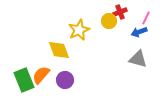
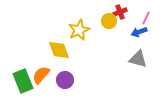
green rectangle: moved 1 px left, 1 px down
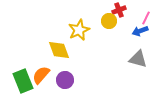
red cross: moved 1 px left, 2 px up
blue arrow: moved 1 px right, 1 px up
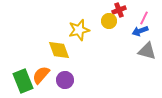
pink line: moved 2 px left
yellow star: rotated 10 degrees clockwise
gray triangle: moved 9 px right, 8 px up
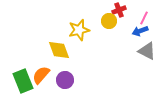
gray triangle: rotated 12 degrees clockwise
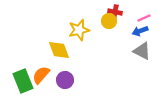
red cross: moved 4 px left, 2 px down; rotated 32 degrees clockwise
pink line: rotated 40 degrees clockwise
gray triangle: moved 5 px left
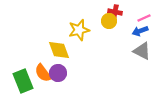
orange semicircle: moved 2 px right, 2 px up; rotated 78 degrees counterclockwise
purple circle: moved 7 px left, 7 px up
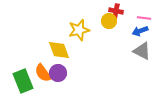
red cross: moved 1 px right, 1 px up
pink line: rotated 32 degrees clockwise
